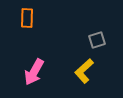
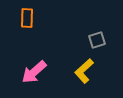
pink arrow: rotated 20 degrees clockwise
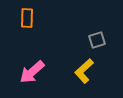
pink arrow: moved 2 px left
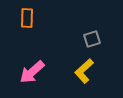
gray square: moved 5 px left, 1 px up
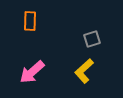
orange rectangle: moved 3 px right, 3 px down
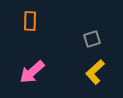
yellow L-shape: moved 11 px right, 1 px down
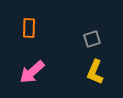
orange rectangle: moved 1 px left, 7 px down
yellow L-shape: rotated 25 degrees counterclockwise
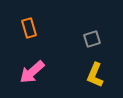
orange rectangle: rotated 18 degrees counterclockwise
yellow L-shape: moved 3 px down
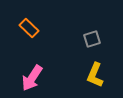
orange rectangle: rotated 30 degrees counterclockwise
pink arrow: moved 6 px down; rotated 16 degrees counterclockwise
